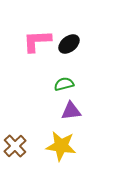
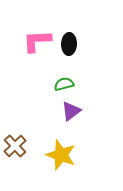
black ellipse: rotated 50 degrees counterclockwise
purple triangle: rotated 30 degrees counterclockwise
yellow star: moved 9 px down; rotated 12 degrees clockwise
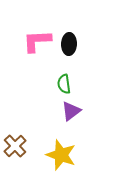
green semicircle: rotated 84 degrees counterclockwise
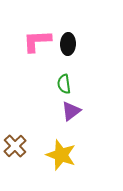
black ellipse: moved 1 px left
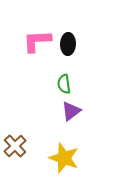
yellow star: moved 3 px right, 3 px down
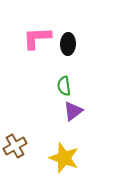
pink L-shape: moved 3 px up
green semicircle: moved 2 px down
purple triangle: moved 2 px right
brown cross: rotated 15 degrees clockwise
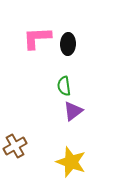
yellow star: moved 7 px right, 4 px down
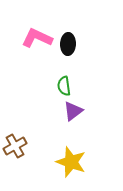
pink L-shape: rotated 28 degrees clockwise
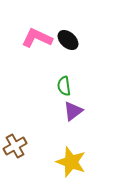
black ellipse: moved 4 px up; rotated 50 degrees counterclockwise
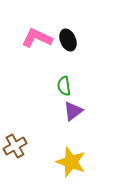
black ellipse: rotated 25 degrees clockwise
